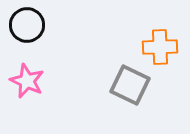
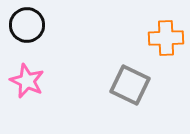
orange cross: moved 6 px right, 9 px up
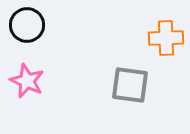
gray square: rotated 18 degrees counterclockwise
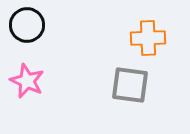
orange cross: moved 18 px left
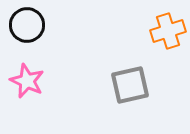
orange cross: moved 20 px right, 7 px up; rotated 16 degrees counterclockwise
gray square: rotated 21 degrees counterclockwise
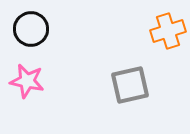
black circle: moved 4 px right, 4 px down
pink star: rotated 12 degrees counterclockwise
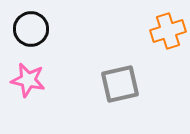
pink star: moved 1 px right, 1 px up
gray square: moved 10 px left, 1 px up
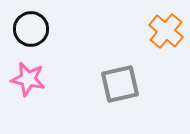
orange cross: moved 2 px left; rotated 32 degrees counterclockwise
pink star: moved 1 px up
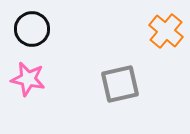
black circle: moved 1 px right
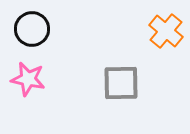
gray square: moved 1 px right, 1 px up; rotated 12 degrees clockwise
